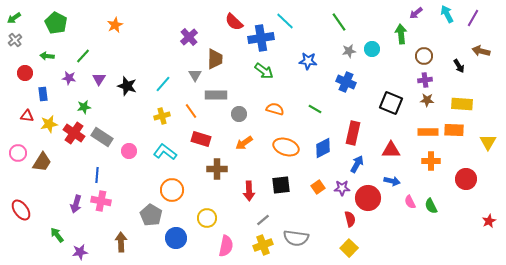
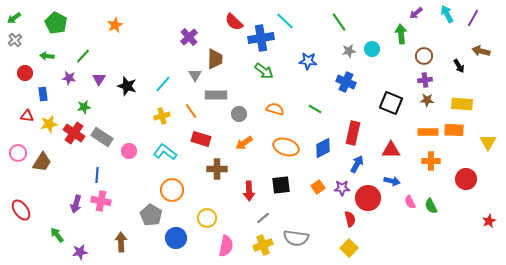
gray line at (263, 220): moved 2 px up
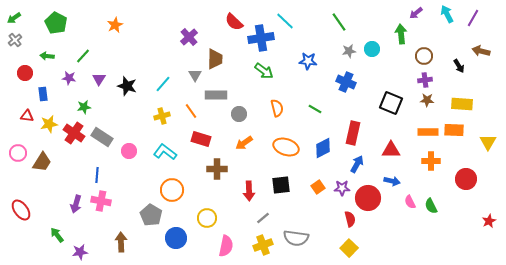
orange semicircle at (275, 109): moved 2 px right, 1 px up; rotated 60 degrees clockwise
